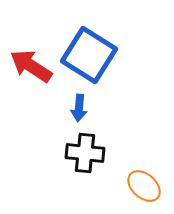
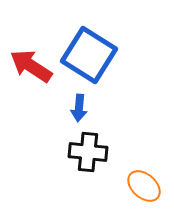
black cross: moved 3 px right, 1 px up
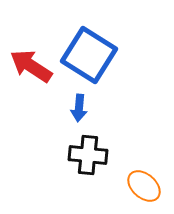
black cross: moved 3 px down
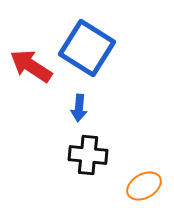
blue square: moved 2 px left, 7 px up
orange ellipse: rotated 72 degrees counterclockwise
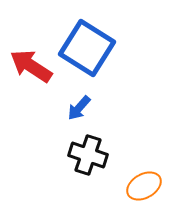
blue arrow: rotated 36 degrees clockwise
black cross: rotated 12 degrees clockwise
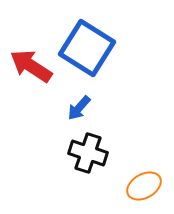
black cross: moved 2 px up
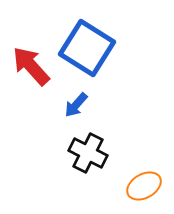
red arrow: rotated 15 degrees clockwise
blue arrow: moved 3 px left, 3 px up
black cross: rotated 9 degrees clockwise
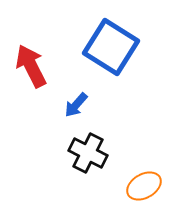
blue square: moved 24 px right, 1 px up
red arrow: rotated 15 degrees clockwise
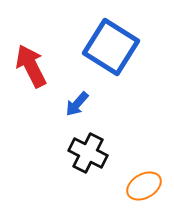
blue arrow: moved 1 px right, 1 px up
